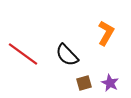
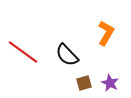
red line: moved 2 px up
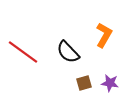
orange L-shape: moved 2 px left, 2 px down
black semicircle: moved 1 px right, 3 px up
purple star: rotated 18 degrees counterclockwise
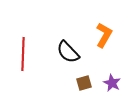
red line: moved 2 px down; rotated 56 degrees clockwise
purple star: moved 2 px right; rotated 18 degrees clockwise
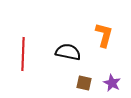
orange L-shape: rotated 15 degrees counterclockwise
black semicircle: rotated 145 degrees clockwise
brown square: rotated 28 degrees clockwise
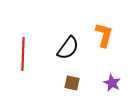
black semicircle: moved 4 px up; rotated 115 degrees clockwise
brown square: moved 12 px left
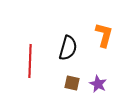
black semicircle: rotated 20 degrees counterclockwise
red line: moved 7 px right, 7 px down
purple star: moved 14 px left, 1 px down
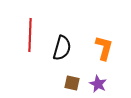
orange L-shape: moved 13 px down
black semicircle: moved 6 px left
red line: moved 26 px up
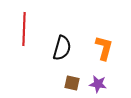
red line: moved 6 px left, 6 px up
purple star: rotated 18 degrees counterclockwise
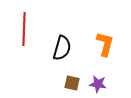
orange L-shape: moved 1 px right, 4 px up
